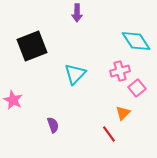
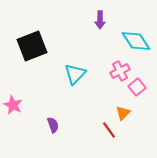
purple arrow: moved 23 px right, 7 px down
pink cross: rotated 12 degrees counterclockwise
pink square: moved 1 px up
pink star: moved 5 px down
red line: moved 4 px up
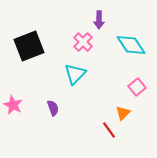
purple arrow: moved 1 px left
cyan diamond: moved 5 px left, 4 px down
black square: moved 3 px left
pink cross: moved 37 px left, 29 px up; rotated 18 degrees counterclockwise
purple semicircle: moved 17 px up
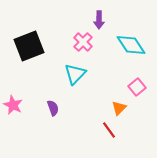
orange triangle: moved 4 px left, 5 px up
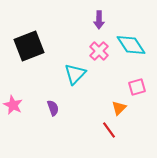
pink cross: moved 16 px right, 9 px down
pink square: rotated 24 degrees clockwise
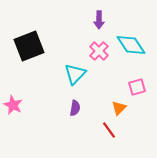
purple semicircle: moved 22 px right; rotated 28 degrees clockwise
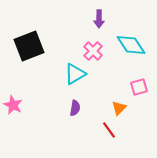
purple arrow: moved 1 px up
pink cross: moved 6 px left
cyan triangle: rotated 15 degrees clockwise
pink square: moved 2 px right
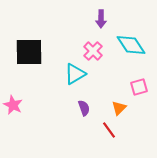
purple arrow: moved 2 px right
black square: moved 6 px down; rotated 20 degrees clockwise
purple semicircle: moved 9 px right; rotated 28 degrees counterclockwise
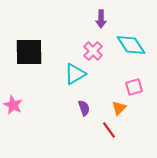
pink square: moved 5 px left
